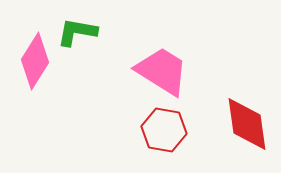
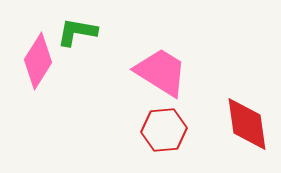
pink diamond: moved 3 px right
pink trapezoid: moved 1 px left, 1 px down
red hexagon: rotated 15 degrees counterclockwise
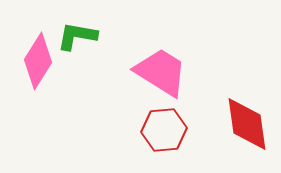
green L-shape: moved 4 px down
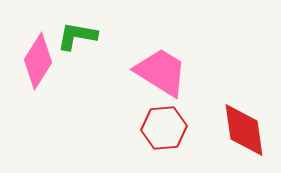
red diamond: moved 3 px left, 6 px down
red hexagon: moved 2 px up
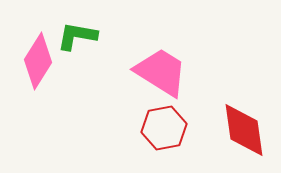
red hexagon: rotated 6 degrees counterclockwise
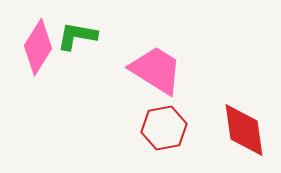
pink diamond: moved 14 px up
pink trapezoid: moved 5 px left, 2 px up
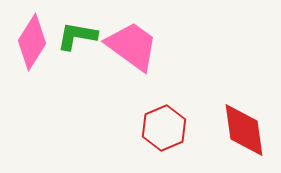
pink diamond: moved 6 px left, 5 px up
pink trapezoid: moved 24 px left, 24 px up; rotated 4 degrees clockwise
red hexagon: rotated 12 degrees counterclockwise
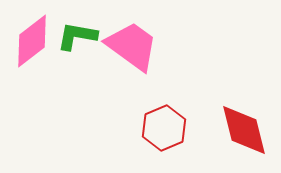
pink diamond: moved 1 px up; rotated 20 degrees clockwise
red diamond: rotated 6 degrees counterclockwise
